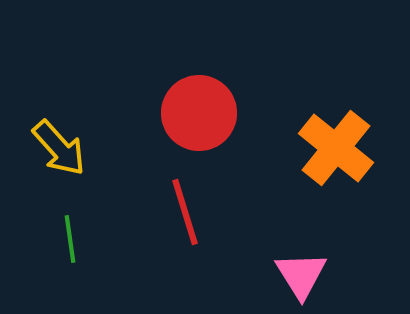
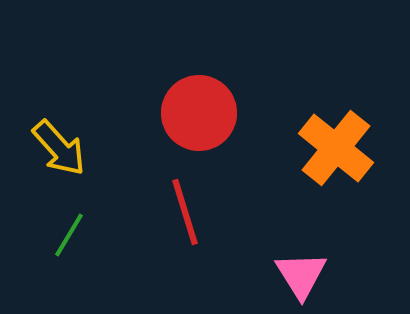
green line: moved 1 px left, 4 px up; rotated 39 degrees clockwise
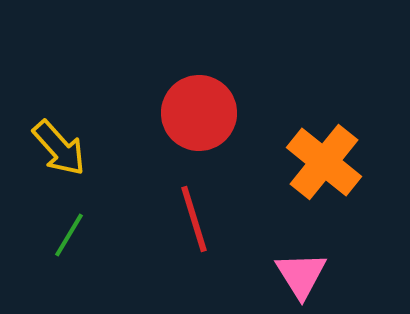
orange cross: moved 12 px left, 14 px down
red line: moved 9 px right, 7 px down
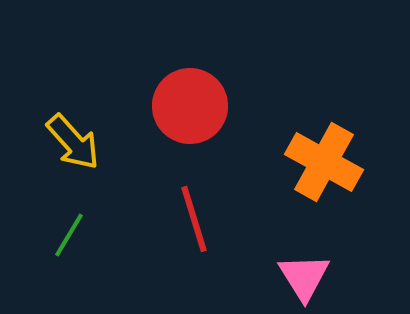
red circle: moved 9 px left, 7 px up
yellow arrow: moved 14 px right, 6 px up
orange cross: rotated 10 degrees counterclockwise
pink triangle: moved 3 px right, 2 px down
